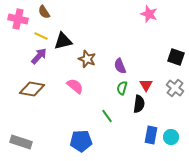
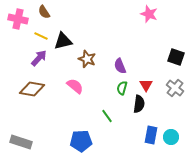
purple arrow: moved 2 px down
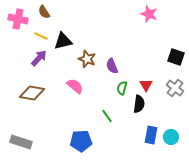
purple semicircle: moved 8 px left
brown diamond: moved 4 px down
